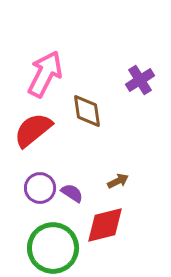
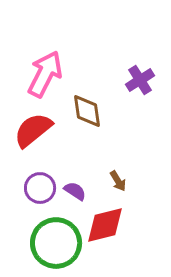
brown arrow: rotated 85 degrees clockwise
purple semicircle: moved 3 px right, 2 px up
green circle: moved 3 px right, 5 px up
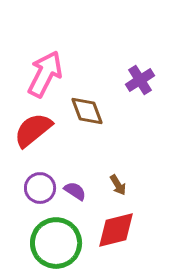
brown diamond: rotated 12 degrees counterclockwise
brown arrow: moved 4 px down
red diamond: moved 11 px right, 5 px down
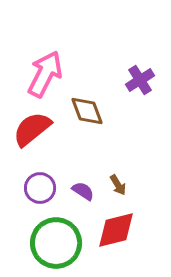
red semicircle: moved 1 px left, 1 px up
purple semicircle: moved 8 px right
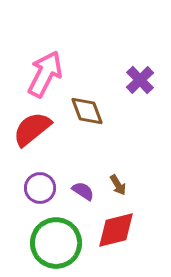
purple cross: rotated 12 degrees counterclockwise
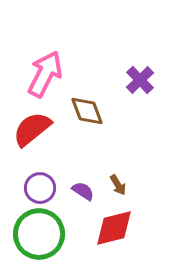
red diamond: moved 2 px left, 2 px up
green circle: moved 17 px left, 9 px up
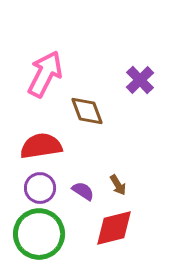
red semicircle: moved 9 px right, 17 px down; rotated 30 degrees clockwise
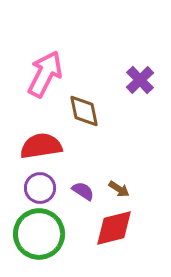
brown diamond: moved 3 px left; rotated 9 degrees clockwise
brown arrow: moved 1 px right, 4 px down; rotated 25 degrees counterclockwise
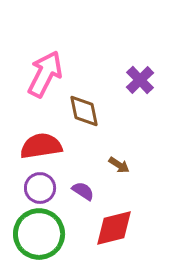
brown arrow: moved 24 px up
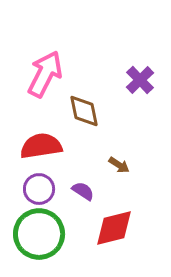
purple circle: moved 1 px left, 1 px down
